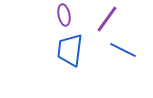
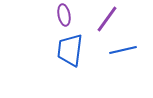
blue line: rotated 40 degrees counterclockwise
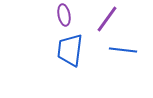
blue line: rotated 20 degrees clockwise
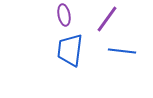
blue line: moved 1 px left, 1 px down
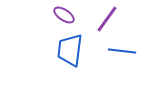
purple ellipse: rotated 45 degrees counterclockwise
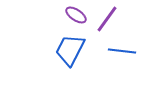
purple ellipse: moved 12 px right
blue trapezoid: rotated 20 degrees clockwise
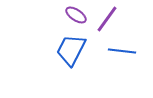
blue trapezoid: moved 1 px right
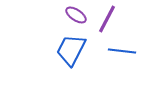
purple line: rotated 8 degrees counterclockwise
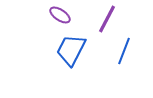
purple ellipse: moved 16 px left
blue line: moved 2 px right; rotated 76 degrees counterclockwise
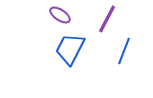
blue trapezoid: moved 1 px left, 1 px up
